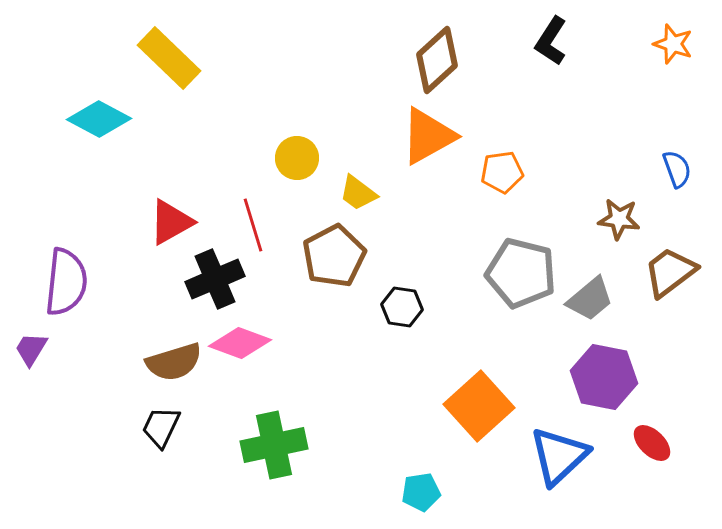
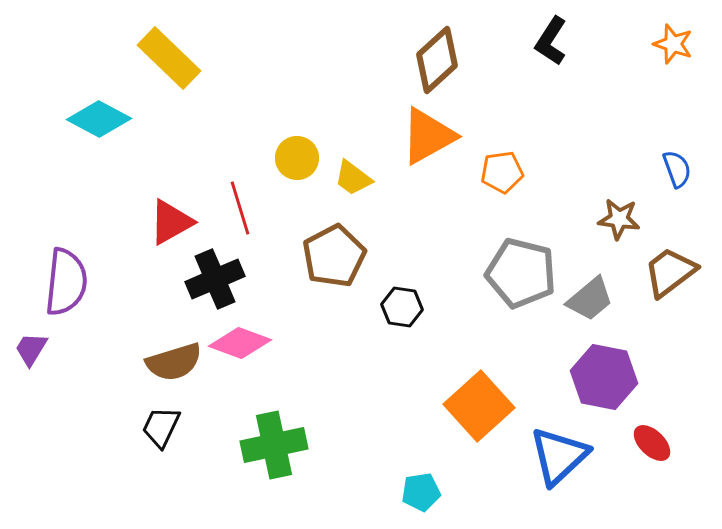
yellow trapezoid: moved 5 px left, 15 px up
red line: moved 13 px left, 17 px up
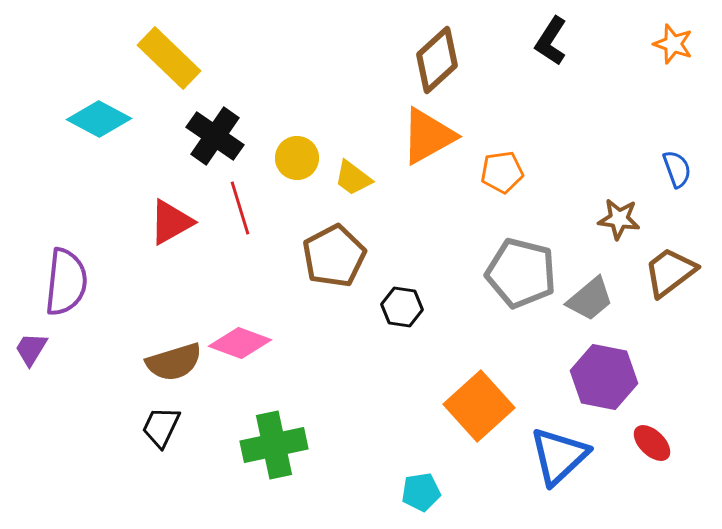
black cross: moved 143 px up; rotated 32 degrees counterclockwise
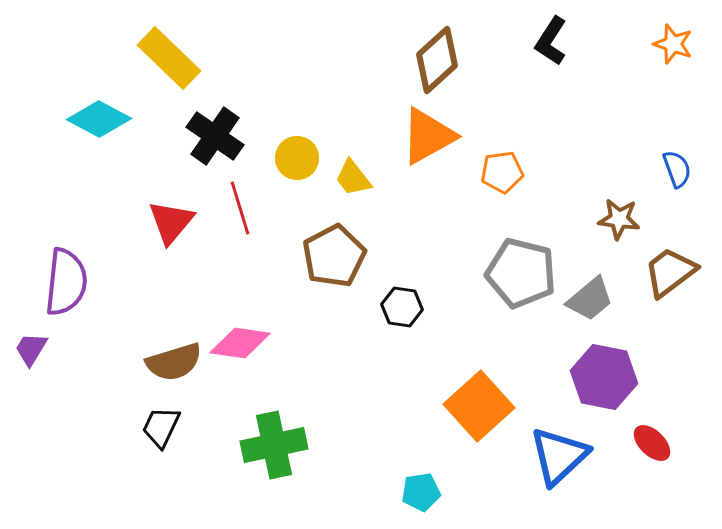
yellow trapezoid: rotated 15 degrees clockwise
red triangle: rotated 21 degrees counterclockwise
pink diamond: rotated 12 degrees counterclockwise
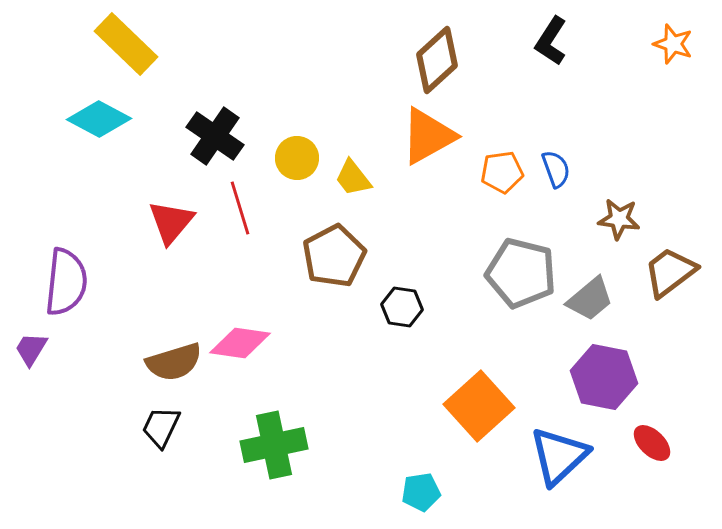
yellow rectangle: moved 43 px left, 14 px up
blue semicircle: moved 121 px left
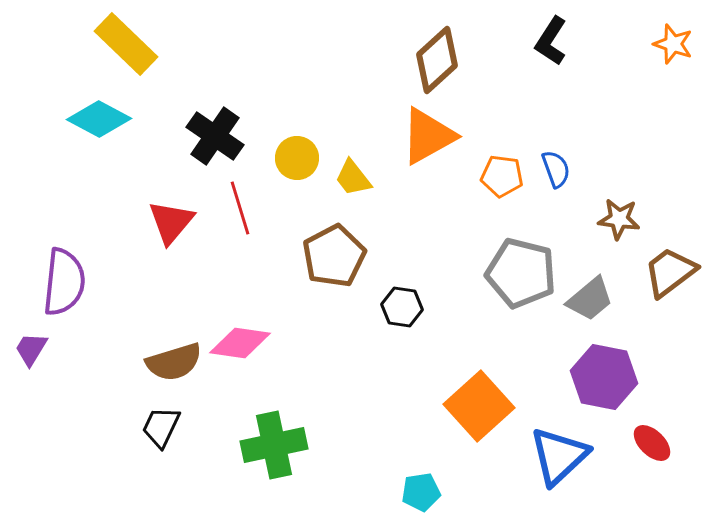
orange pentagon: moved 4 px down; rotated 15 degrees clockwise
purple semicircle: moved 2 px left
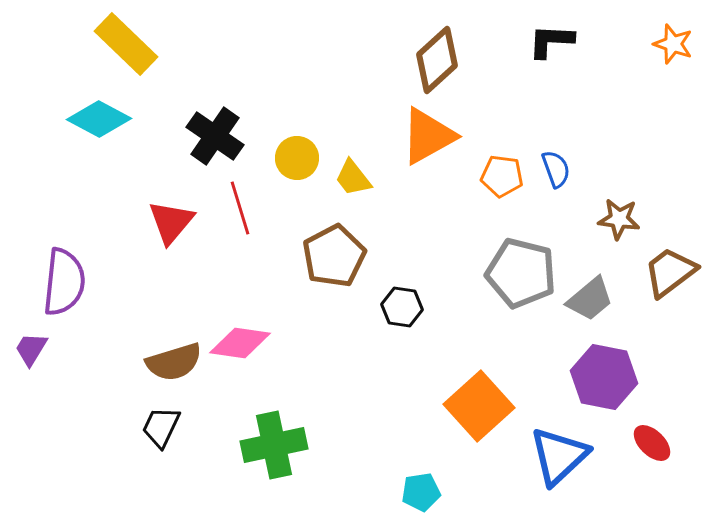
black L-shape: rotated 60 degrees clockwise
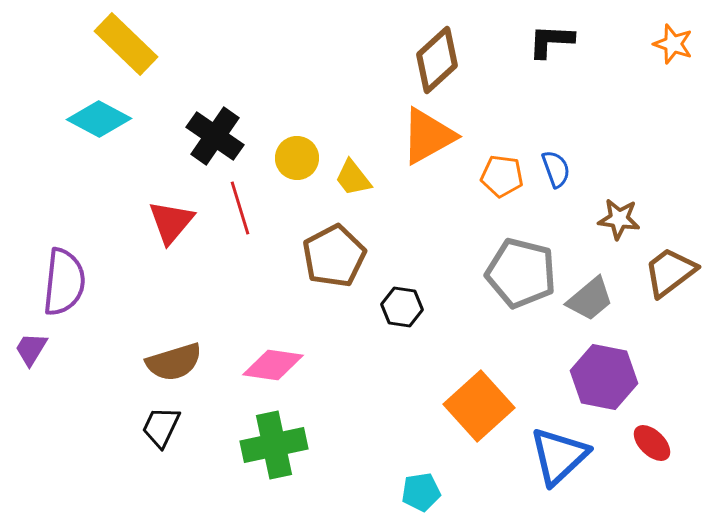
pink diamond: moved 33 px right, 22 px down
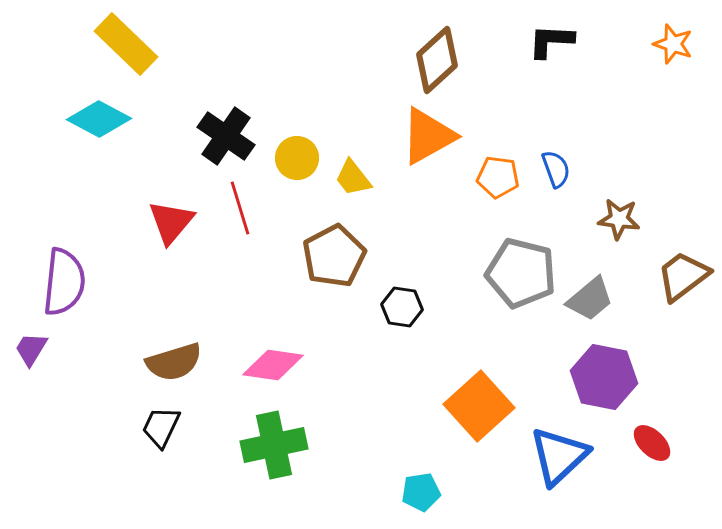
black cross: moved 11 px right
orange pentagon: moved 4 px left, 1 px down
brown trapezoid: moved 13 px right, 4 px down
